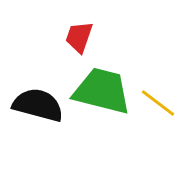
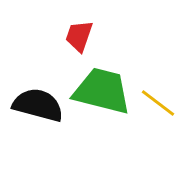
red trapezoid: moved 1 px up
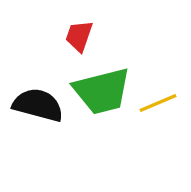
green trapezoid: rotated 152 degrees clockwise
yellow line: rotated 60 degrees counterclockwise
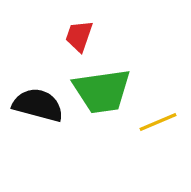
green trapezoid: rotated 6 degrees clockwise
yellow line: moved 19 px down
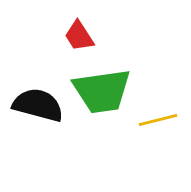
red trapezoid: rotated 52 degrees counterclockwise
yellow line: moved 2 px up; rotated 9 degrees clockwise
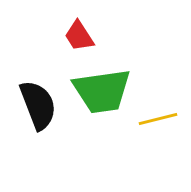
black semicircle: rotated 54 degrees clockwise
yellow line: moved 1 px up
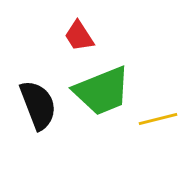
green trapezoid: rotated 14 degrees counterclockwise
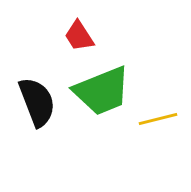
black semicircle: moved 1 px left, 3 px up
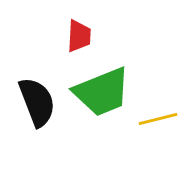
red trapezoid: rotated 144 degrees counterclockwise
green trapezoid: moved 1 px down
